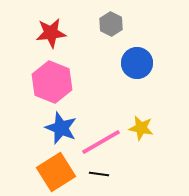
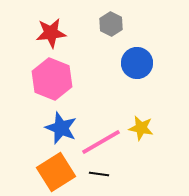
pink hexagon: moved 3 px up
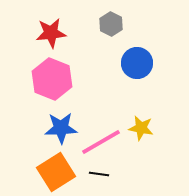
blue star: rotated 24 degrees counterclockwise
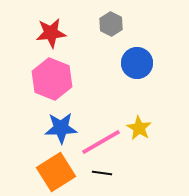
yellow star: moved 2 px left; rotated 20 degrees clockwise
black line: moved 3 px right, 1 px up
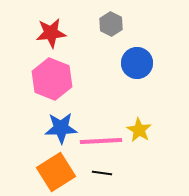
yellow star: moved 2 px down
pink line: moved 1 px up; rotated 27 degrees clockwise
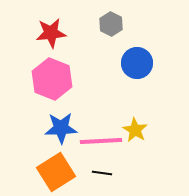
yellow star: moved 4 px left
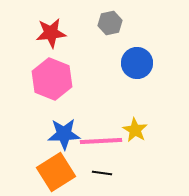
gray hexagon: moved 1 px left, 1 px up; rotated 20 degrees clockwise
blue star: moved 3 px right, 6 px down
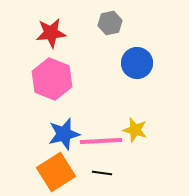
yellow star: rotated 15 degrees counterclockwise
blue star: rotated 12 degrees counterclockwise
